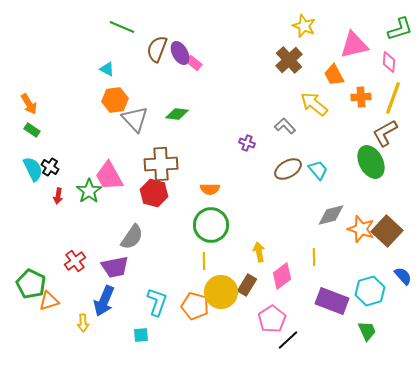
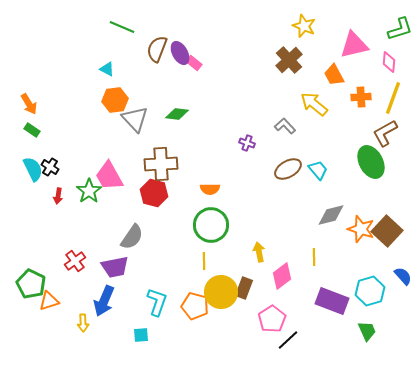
brown rectangle at (247, 285): moved 3 px left, 3 px down; rotated 10 degrees counterclockwise
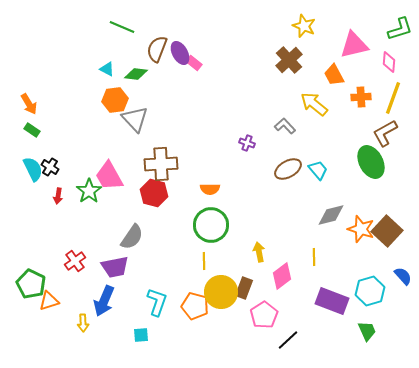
green diamond at (177, 114): moved 41 px left, 40 px up
pink pentagon at (272, 319): moved 8 px left, 4 px up
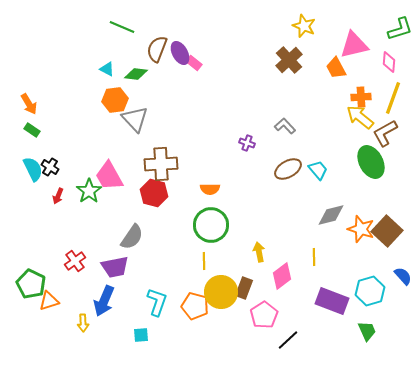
orange trapezoid at (334, 75): moved 2 px right, 7 px up
yellow arrow at (314, 104): moved 46 px right, 13 px down
red arrow at (58, 196): rotated 14 degrees clockwise
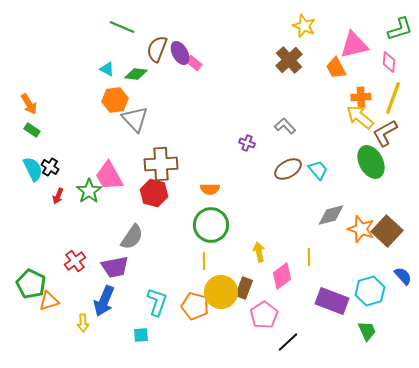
yellow line at (314, 257): moved 5 px left
black line at (288, 340): moved 2 px down
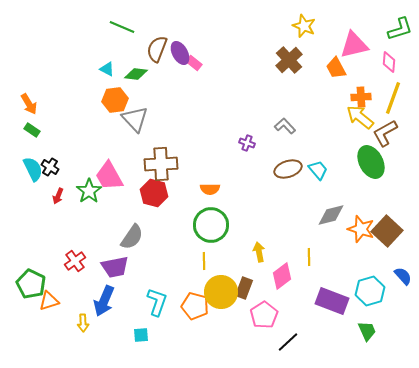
brown ellipse at (288, 169): rotated 12 degrees clockwise
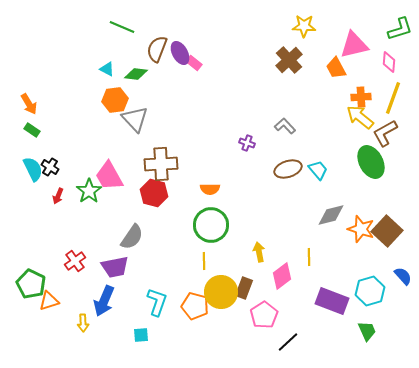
yellow star at (304, 26): rotated 20 degrees counterclockwise
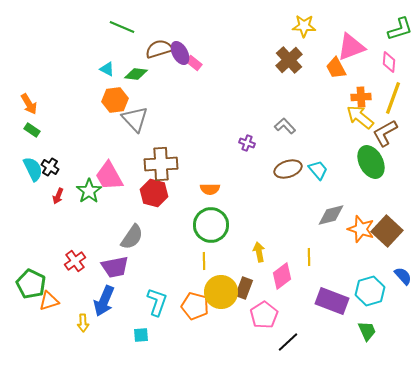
pink triangle at (354, 45): moved 3 px left, 2 px down; rotated 8 degrees counterclockwise
brown semicircle at (157, 49): moved 2 px right; rotated 52 degrees clockwise
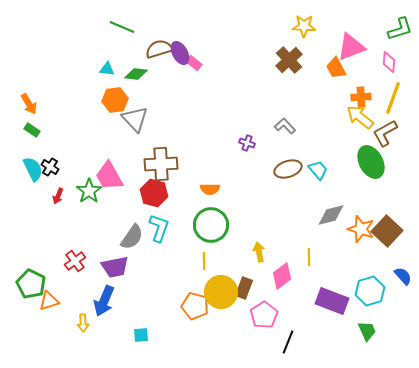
cyan triangle at (107, 69): rotated 21 degrees counterclockwise
cyan L-shape at (157, 302): moved 2 px right, 74 px up
black line at (288, 342): rotated 25 degrees counterclockwise
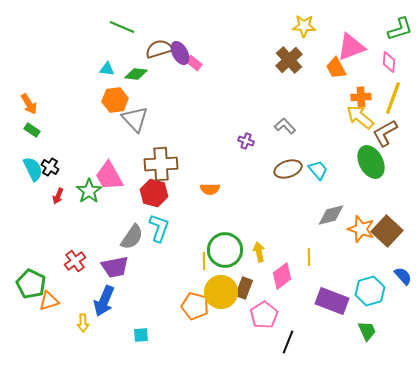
purple cross at (247, 143): moved 1 px left, 2 px up
green circle at (211, 225): moved 14 px right, 25 px down
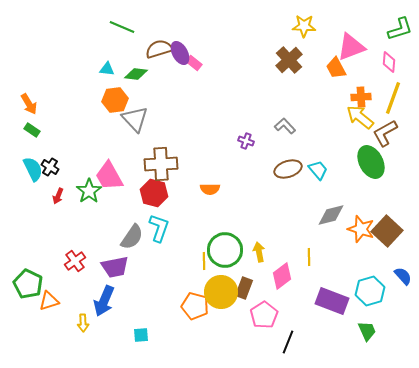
green pentagon at (31, 284): moved 3 px left
